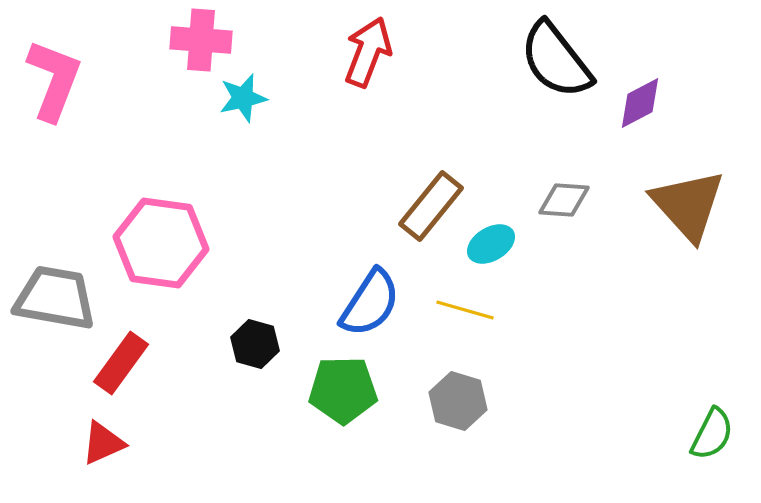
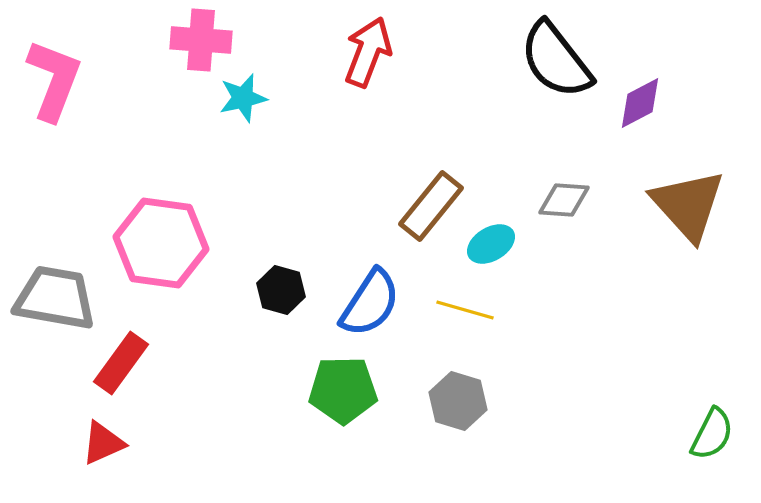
black hexagon: moved 26 px right, 54 px up
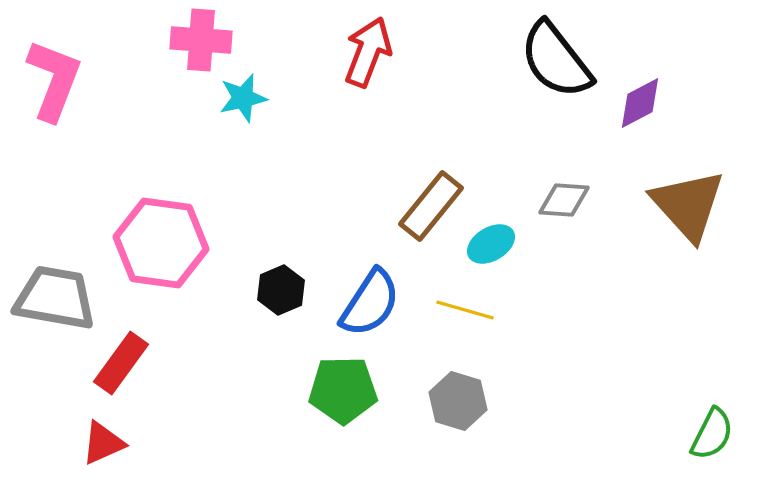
black hexagon: rotated 21 degrees clockwise
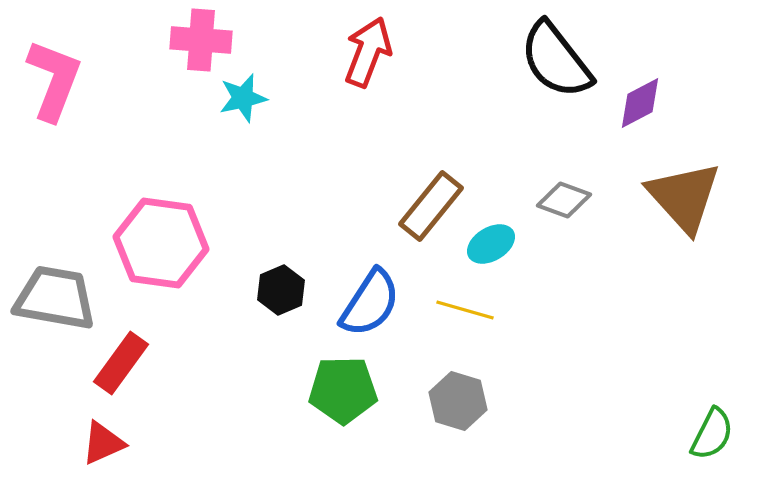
gray diamond: rotated 16 degrees clockwise
brown triangle: moved 4 px left, 8 px up
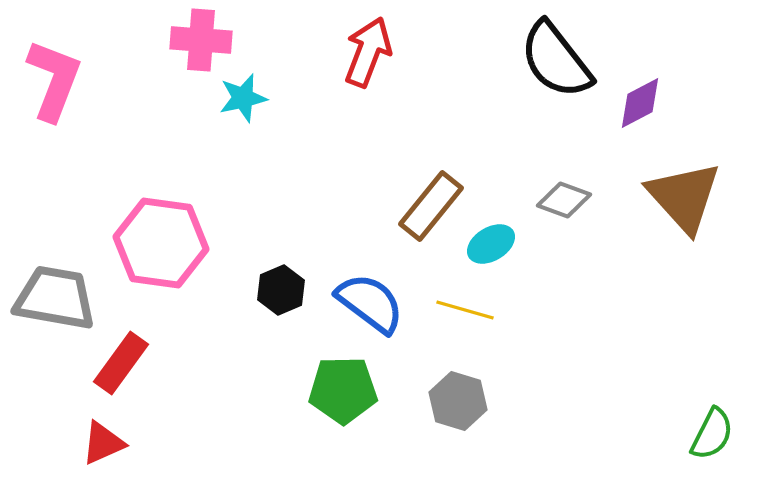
blue semicircle: rotated 86 degrees counterclockwise
